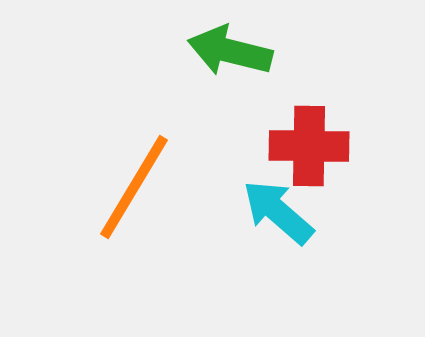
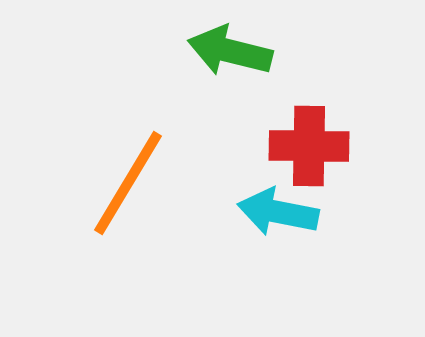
orange line: moved 6 px left, 4 px up
cyan arrow: rotated 30 degrees counterclockwise
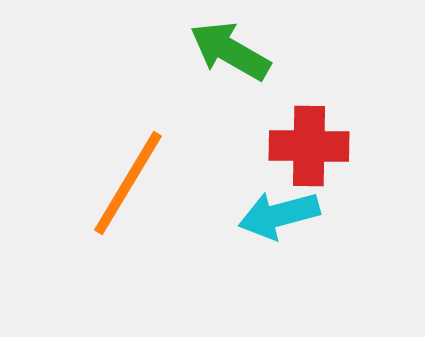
green arrow: rotated 16 degrees clockwise
cyan arrow: moved 1 px right, 3 px down; rotated 26 degrees counterclockwise
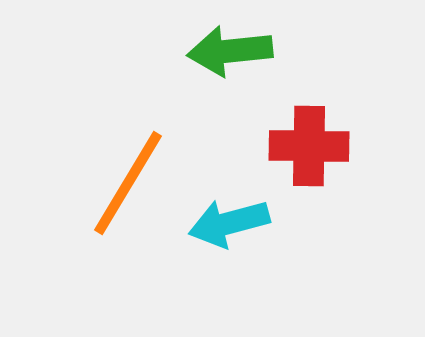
green arrow: rotated 36 degrees counterclockwise
cyan arrow: moved 50 px left, 8 px down
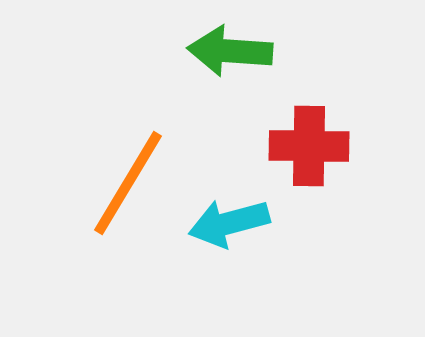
green arrow: rotated 10 degrees clockwise
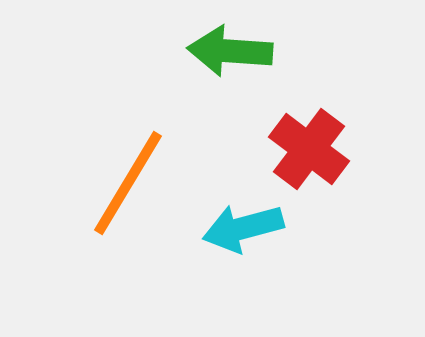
red cross: moved 3 px down; rotated 36 degrees clockwise
cyan arrow: moved 14 px right, 5 px down
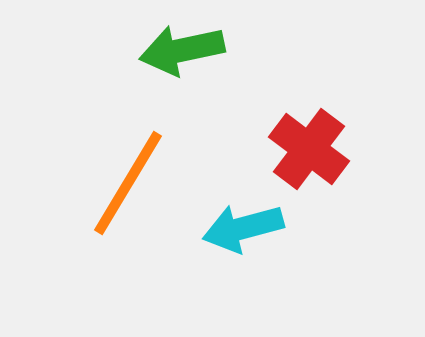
green arrow: moved 48 px left, 1 px up; rotated 16 degrees counterclockwise
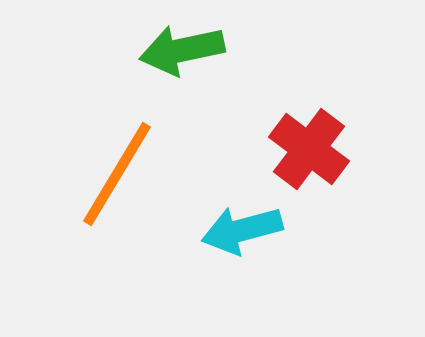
orange line: moved 11 px left, 9 px up
cyan arrow: moved 1 px left, 2 px down
